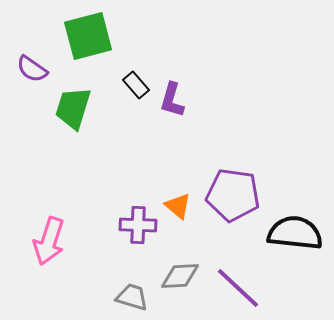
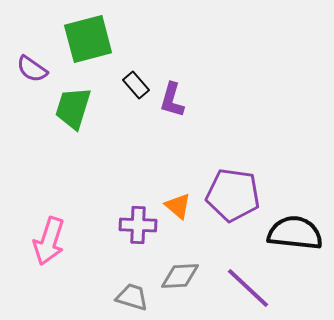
green square: moved 3 px down
purple line: moved 10 px right
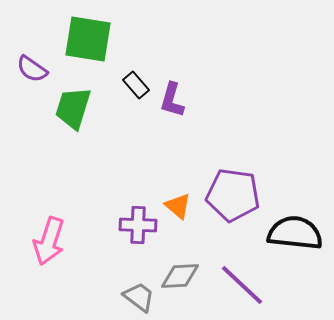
green square: rotated 24 degrees clockwise
purple line: moved 6 px left, 3 px up
gray trapezoid: moved 7 px right; rotated 20 degrees clockwise
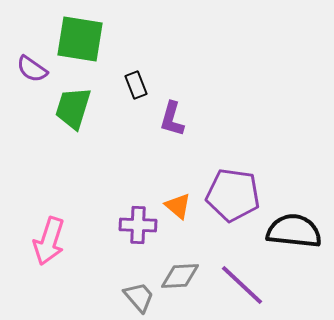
green square: moved 8 px left
black rectangle: rotated 20 degrees clockwise
purple L-shape: moved 19 px down
black semicircle: moved 1 px left, 2 px up
gray trapezoid: rotated 12 degrees clockwise
